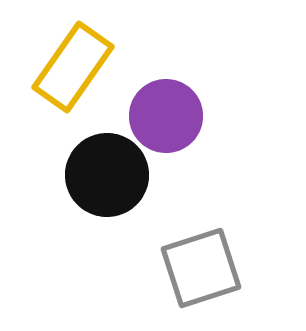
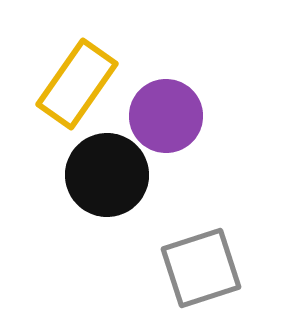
yellow rectangle: moved 4 px right, 17 px down
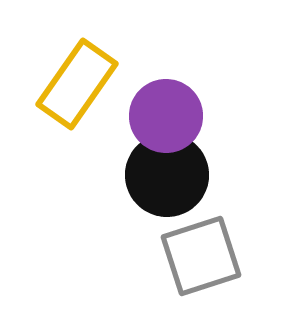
black circle: moved 60 px right
gray square: moved 12 px up
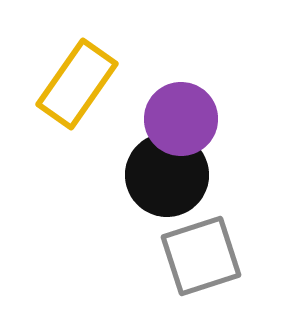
purple circle: moved 15 px right, 3 px down
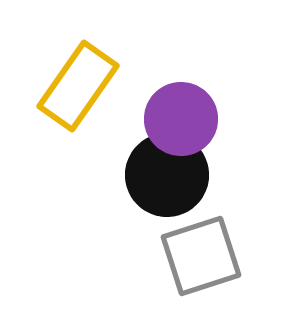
yellow rectangle: moved 1 px right, 2 px down
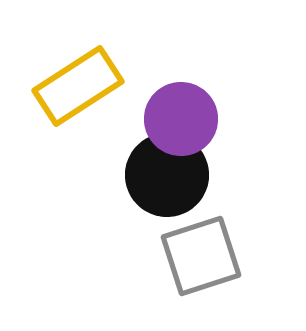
yellow rectangle: rotated 22 degrees clockwise
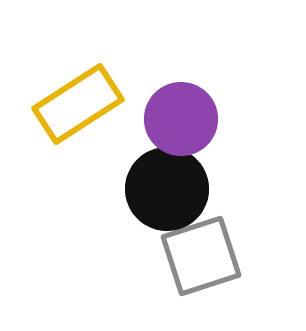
yellow rectangle: moved 18 px down
black circle: moved 14 px down
